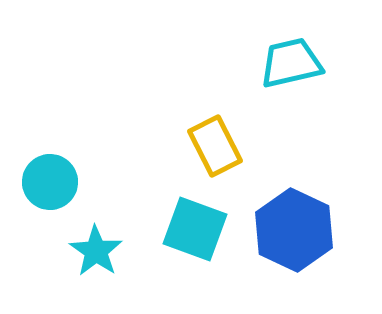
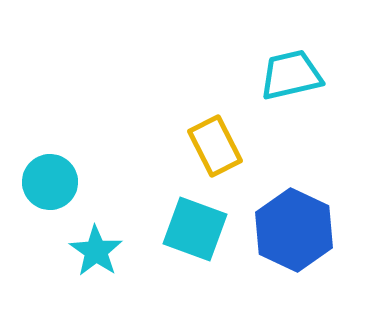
cyan trapezoid: moved 12 px down
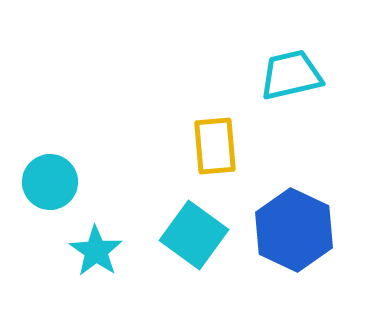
yellow rectangle: rotated 22 degrees clockwise
cyan square: moved 1 px left, 6 px down; rotated 16 degrees clockwise
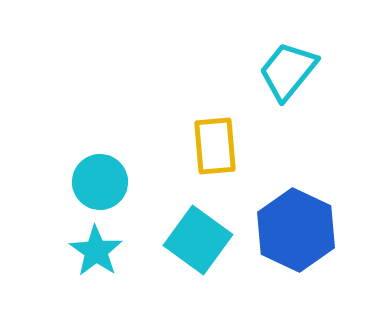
cyan trapezoid: moved 3 px left, 4 px up; rotated 38 degrees counterclockwise
cyan circle: moved 50 px right
blue hexagon: moved 2 px right
cyan square: moved 4 px right, 5 px down
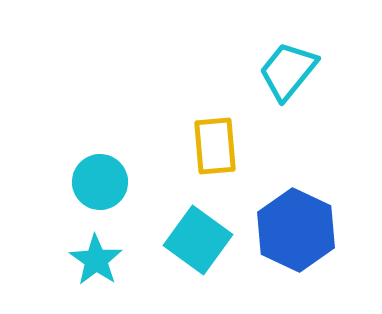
cyan star: moved 9 px down
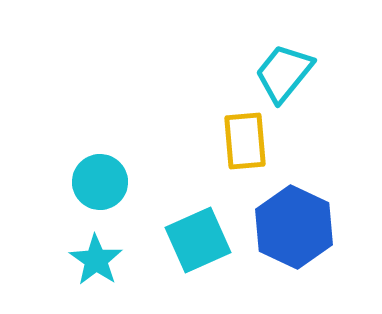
cyan trapezoid: moved 4 px left, 2 px down
yellow rectangle: moved 30 px right, 5 px up
blue hexagon: moved 2 px left, 3 px up
cyan square: rotated 30 degrees clockwise
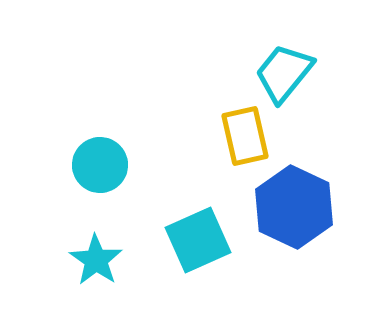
yellow rectangle: moved 5 px up; rotated 8 degrees counterclockwise
cyan circle: moved 17 px up
blue hexagon: moved 20 px up
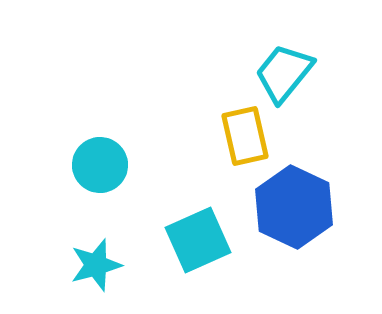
cyan star: moved 5 px down; rotated 22 degrees clockwise
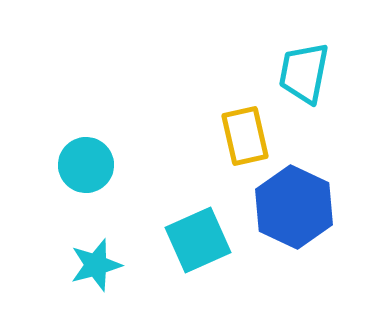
cyan trapezoid: moved 20 px right; rotated 28 degrees counterclockwise
cyan circle: moved 14 px left
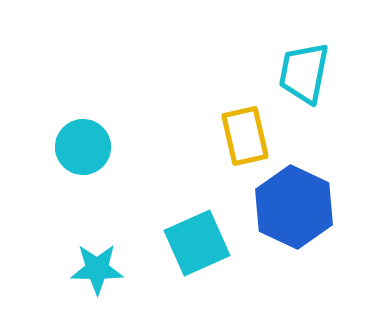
cyan circle: moved 3 px left, 18 px up
cyan square: moved 1 px left, 3 px down
cyan star: moved 1 px right, 4 px down; rotated 16 degrees clockwise
